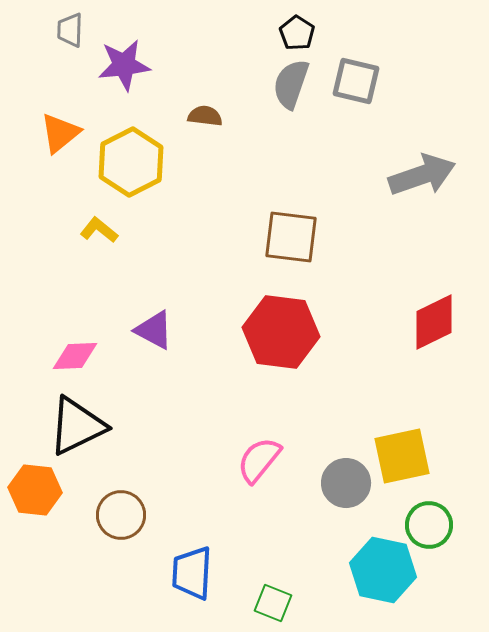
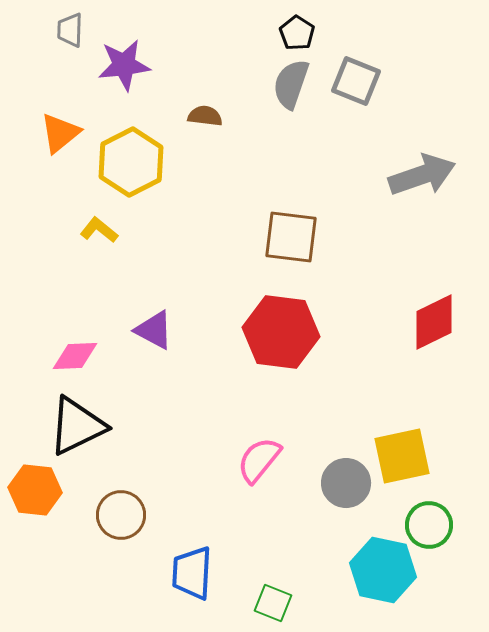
gray square: rotated 9 degrees clockwise
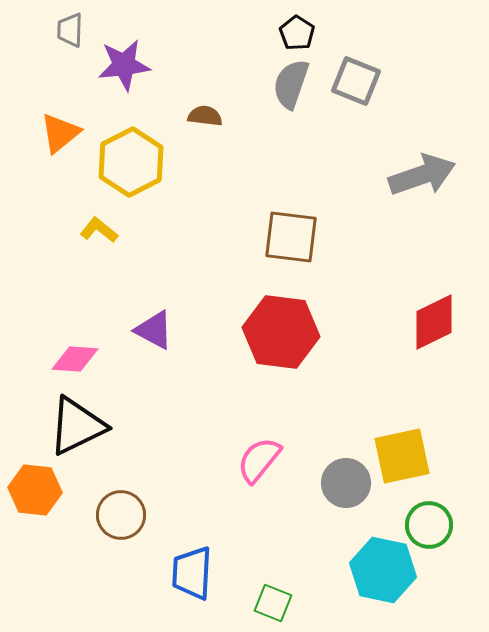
pink diamond: moved 3 px down; rotated 6 degrees clockwise
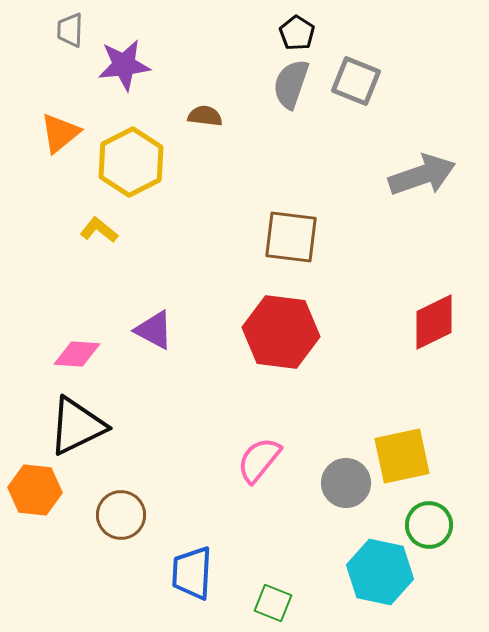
pink diamond: moved 2 px right, 5 px up
cyan hexagon: moved 3 px left, 2 px down
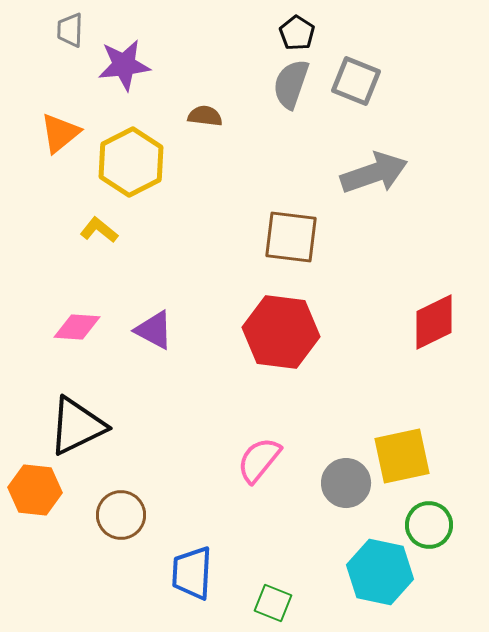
gray arrow: moved 48 px left, 2 px up
pink diamond: moved 27 px up
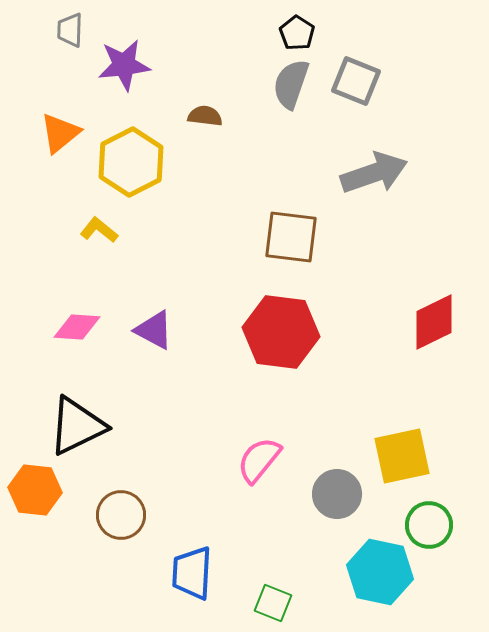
gray circle: moved 9 px left, 11 px down
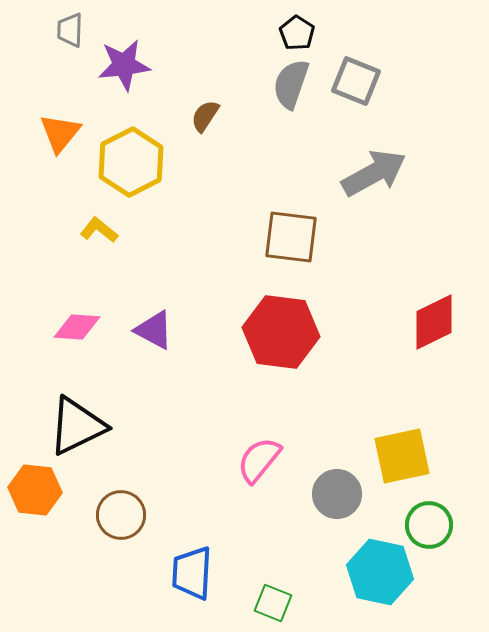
brown semicircle: rotated 64 degrees counterclockwise
orange triangle: rotated 12 degrees counterclockwise
gray arrow: rotated 10 degrees counterclockwise
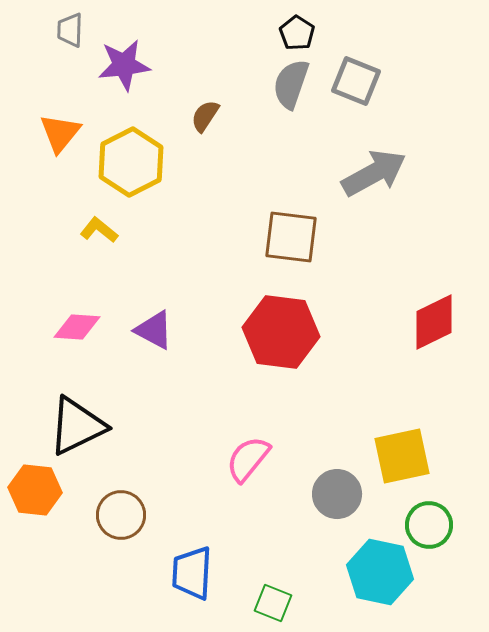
pink semicircle: moved 11 px left, 1 px up
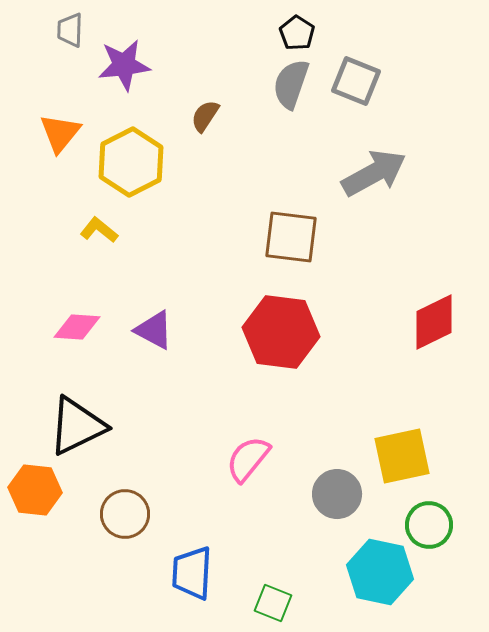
brown circle: moved 4 px right, 1 px up
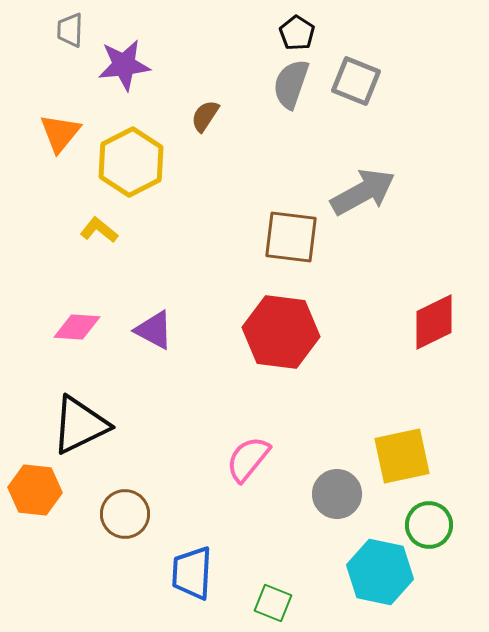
gray arrow: moved 11 px left, 19 px down
black triangle: moved 3 px right, 1 px up
